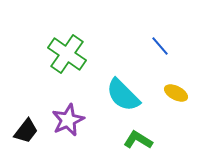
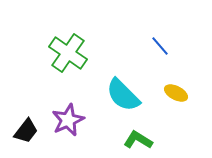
green cross: moved 1 px right, 1 px up
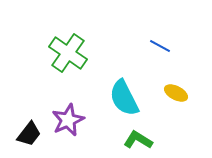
blue line: rotated 20 degrees counterclockwise
cyan semicircle: moved 1 px right, 3 px down; rotated 18 degrees clockwise
black trapezoid: moved 3 px right, 3 px down
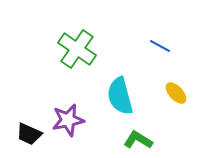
green cross: moved 9 px right, 4 px up
yellow ellipse: rotated 20 degrees clockwise
cyan semicircle: moved 4 px left, 2 px up; rotated 12 degrees clockwise
purple star: rotated 12 degrees clockwise
black trapezoid: rotated 76 degrees clockwise
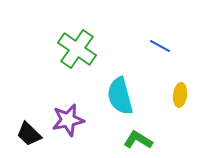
yellow ellipse: moved 4 px right, 2 px down; rotated 50 degrees clockwise
black trapezoid: rotated 20 degrees clockwise
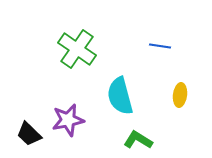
blue line: rotated 20 degrees counterclockwise
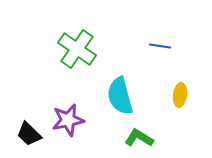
green L-shape: moved 1 px right, 2 px up
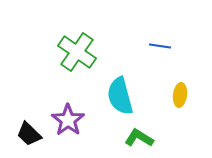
green cross: moved 3 px down
purple star: rotated 24 degrees counterclockwise
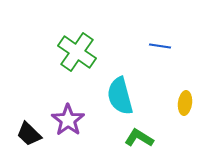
yellow ellipse: moved 5 px right, 8 px down
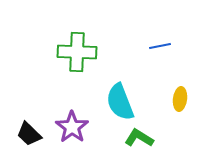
blue line: rotated 20 degrees counterclockwise
green cross: rotated 33 degrees counterclockwise
cyan semicircle: moved 6 px down; rotated 6 degrees counterclockwise
yellow ellipse: moved 5 px left, 4 px up
purple star: moved 4 px right, 7 px down
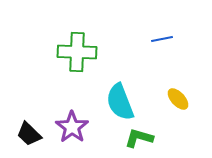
blue line: moved 2 px right, 7 px up
yellow ellipse: moved 2 px left; rotated 50 degrees counterclockwise
green L-shape: rotated 16 degrees counterclockwise
